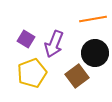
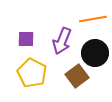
purple square: rotated 30 degrees counterclockwise
purple arrow: moved 8 px right, 3 px up
yellow pentagon: rotated 24 degrees counterclockwise
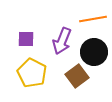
black circle: moved 1 px left, 1 px up
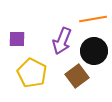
purple square: moved 9 px left
black circle: moved 1 px up
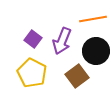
purple square: moved 16 px right; rotated 36 degrees clockwise
black circle: moved 2 px right
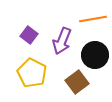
purple square: moved 4 px left, 4 px up
black circle: moved 1 px left, 4 px down
brown square: moved 6 px down
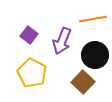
brown square: moved 6 px right; rotated 10 degrees counterclockwise
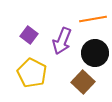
black circle: moved 2 px up
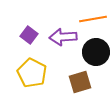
purple arrow: moved 1 px right, 4 px up; rotated 64 degrees clockwise
black circle: moved 1 px right, 1 px up
brown square: moved 3 px left; rotated 30 degrees clockwise
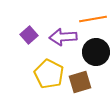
purple square: rotated 12 degrees clockwise
yellow pentagon: moved 17 px right, 1 px down
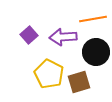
brown square: moved 1 px left
